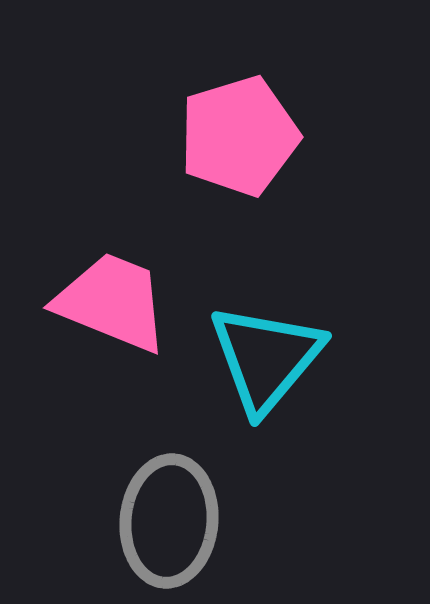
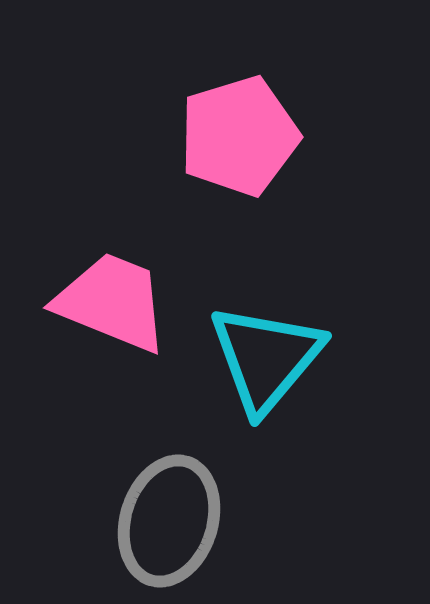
gray ellipse: rotated 12 degrees clockwise
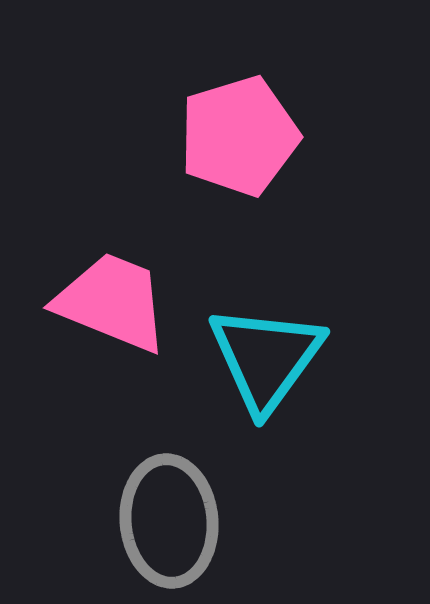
cyan triangle: rotated 4 degrees counterclockwise
gray ellipse: rotated 22 degrees counterclockwise
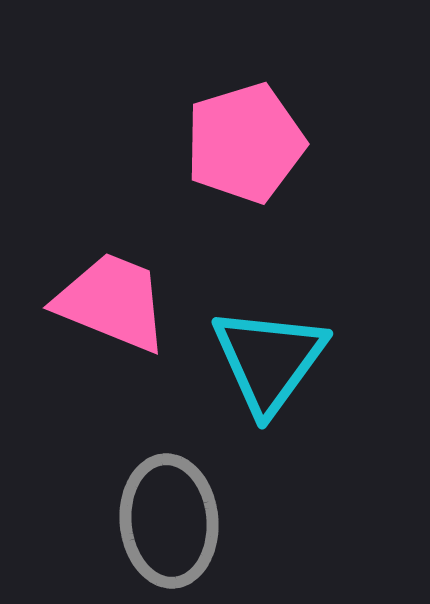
pink pentagon: moved 6 px right, 7 px down
cyan triangle: moved 3 px right, 2 px down
